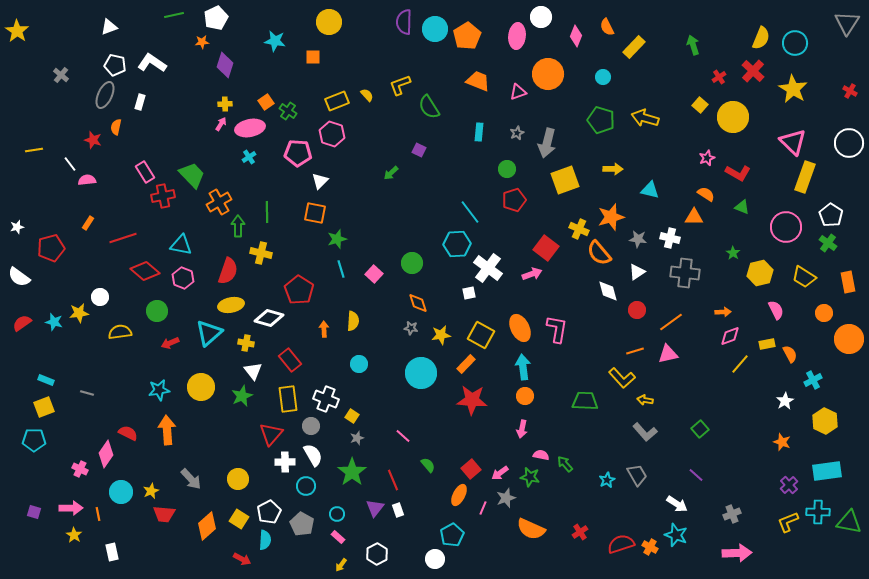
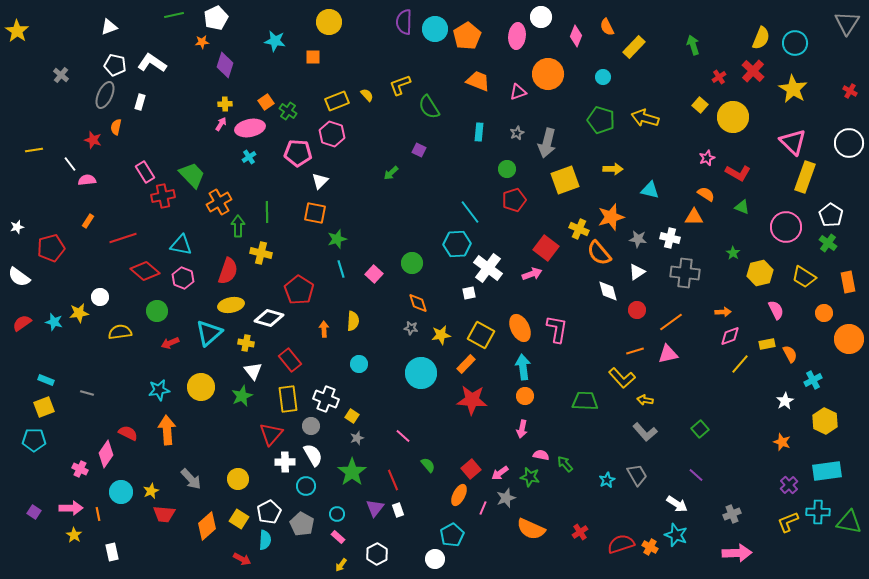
orange rectangle at (88, 223): moved 2 px up
purple square at (34, 512): rotated 16 degrees clockwise
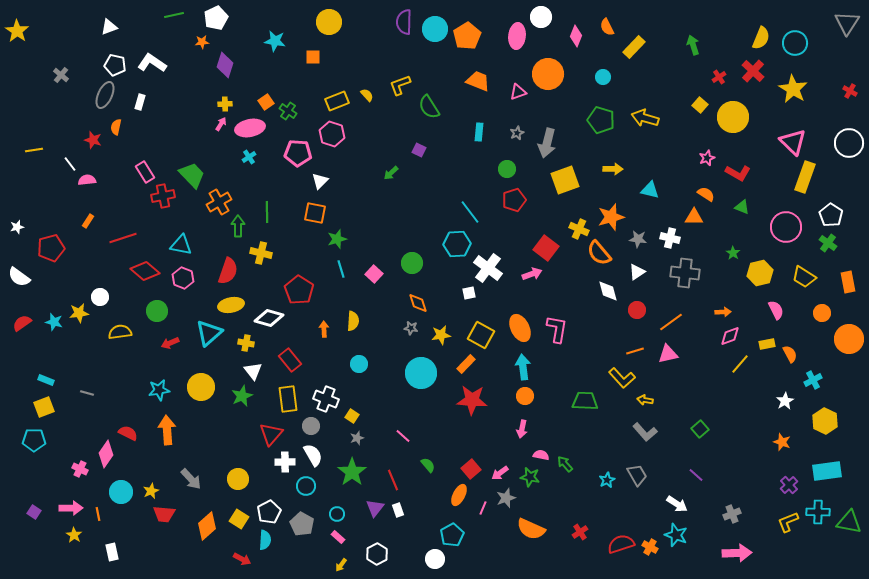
orange circle at (824, 313): moved 2 px left
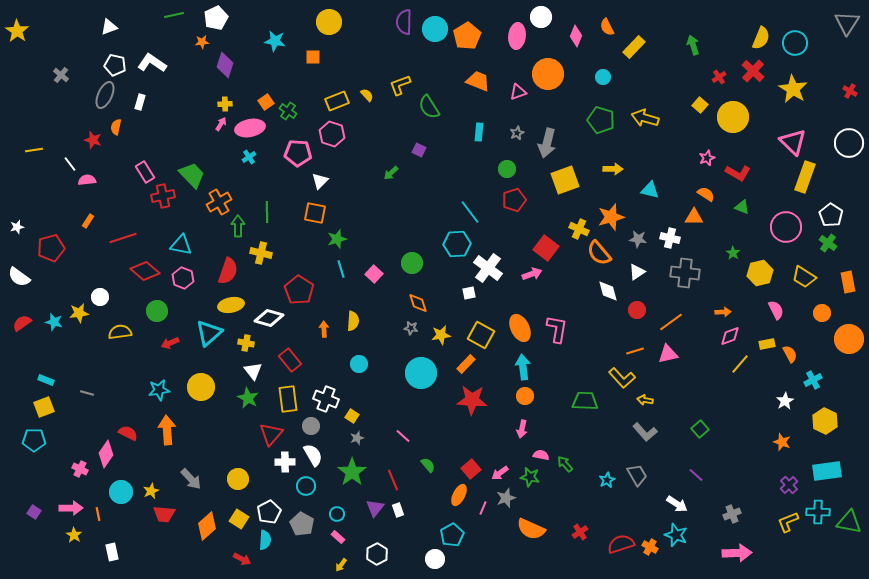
green star at (242, 396): moved 6 px right, 2 px down; rotated 20 degrees counterclockwise
